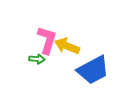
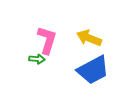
yellow arrow: moved 22 px right, 8 px up
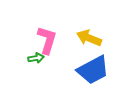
green arrow: moved 1 px left, 1 px up; rotated 14 degrees counterclockwise
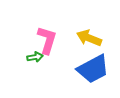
green arrow: moved 1 px left, 1 px up
blue trapezoid: moved 1 px up
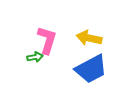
yellow arrow: rotated 10 degrees counterclockwise
blue trapezoid: moved 2 px left
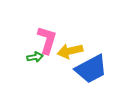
yellow arrow: moved 19 px left, 13 px down; rotated 25 degrees counterclockwise
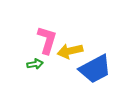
green arrow: moved 7 px down
blue trapezoid: moved 4 px right
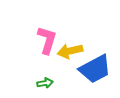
green arrow: moved 10 px right, 19 px down
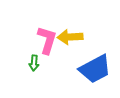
yellow arrow: moved 14 px up; rotated 10 degrees clockwise
green arrow: moved 11 px left, 20 px up; rotated 105 degrees clockwise
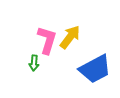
yellow arrow: rotated 130 degrees clockwise
